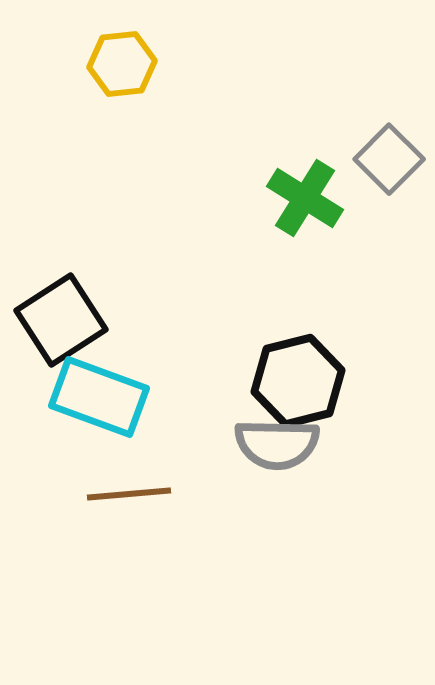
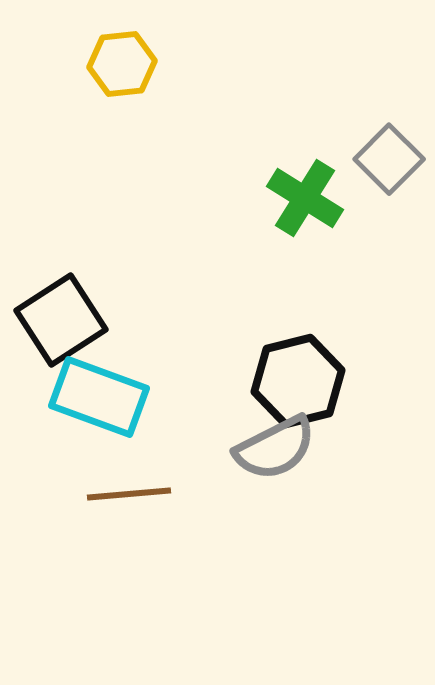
gray semicircle: moved 2 px left, 4 px down; rotated 28 degrees counterclockwise
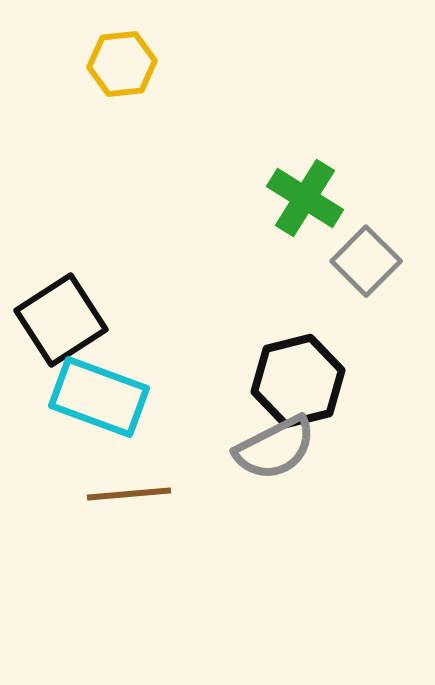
gray square: moved 23 px left, 102 px down
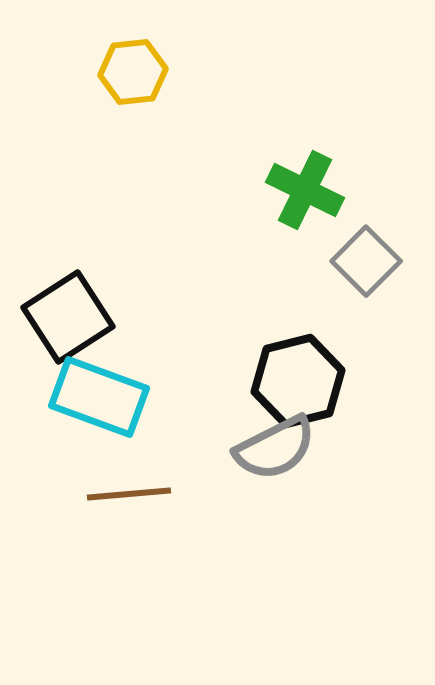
yellow hexagon: moved 11 px right, 8 px down
green cross: moved 8 px up; rotated 6 degrees counterclockwise
black square: moved 7 px right, 3 px up
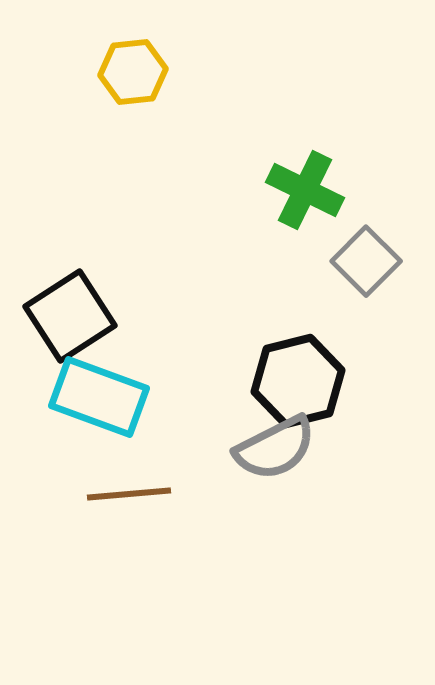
black square: moved 2 px right, 1 px up
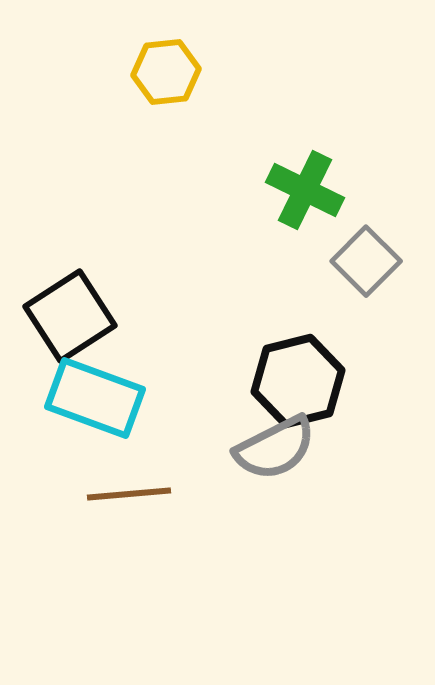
yellow hexagon: moved 33 px right
cyan rectangle: moved 4 px left, 1 px down
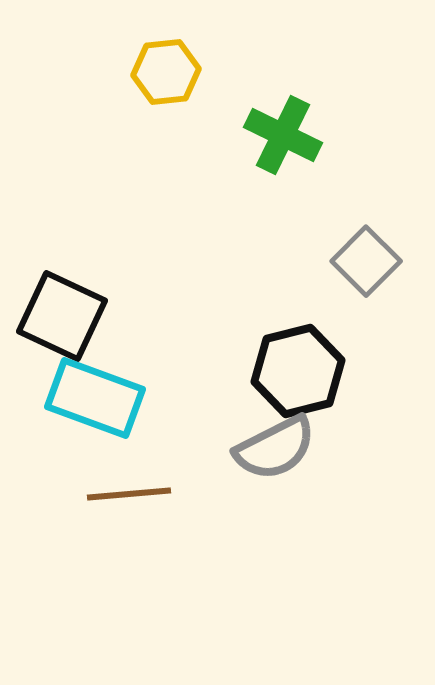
green cross: moved 22 px left, 55 px up
black square: moved 8 px left; rotated 32 degrees counterclockwise
black hexagon: moved 10 px up
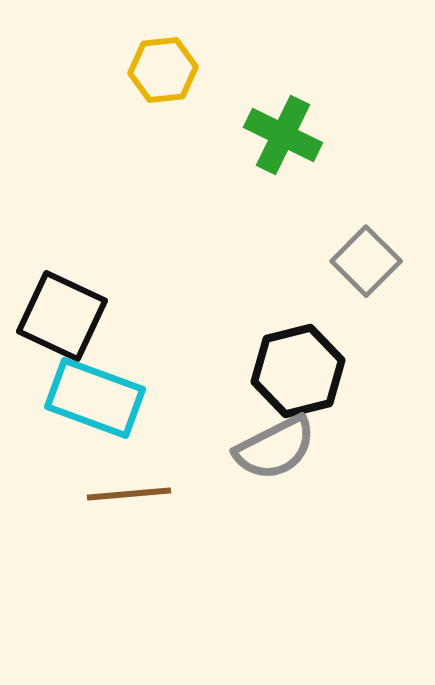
yellow hexagon: moved 3 px left, 2 px up
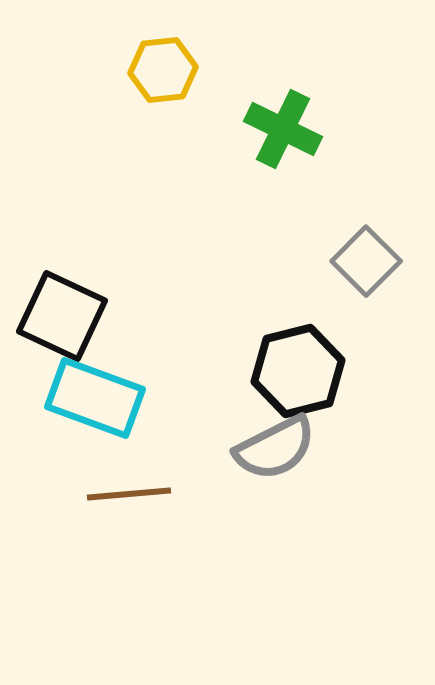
green cross: moved 6 px up
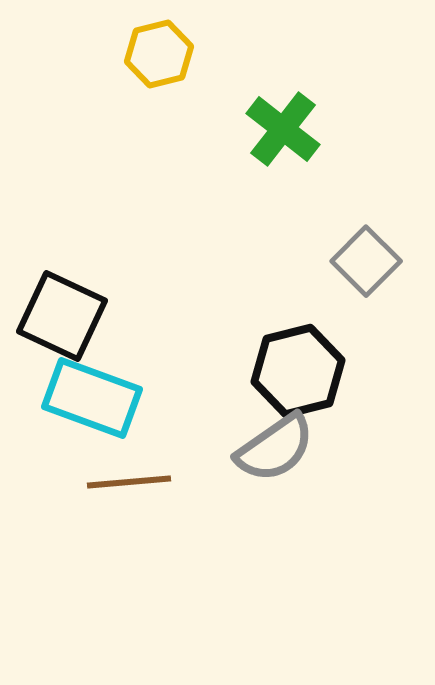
yellow hexagon: moved 4 px left, 16 px up; rotated 8 degrees counterclockwise
green cross: rotated 12 degrees clockwise
cyan rectangle: moved 3 px left
gray semicircle: rotated 8 degrees counterclockwise
brown line: moved 12 px up
